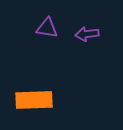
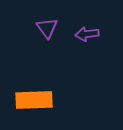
purple triangle: rotated 45 degrees clockwise
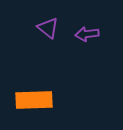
purple triangle: moved 1 px right; rotated 15 degrees counterclockwise
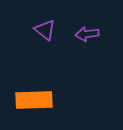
purple triangle: moved 3 px left, 2 px down
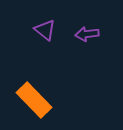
orange rectangle: rotated 48 degrees clockwise
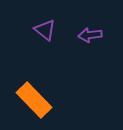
purple arrow: moved 3 px right, 1 px down
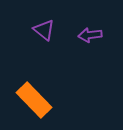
purple triangle: moved 1 px left
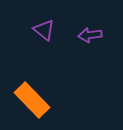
orange rectangle: moved 2 px left
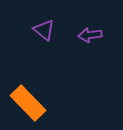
orange rectangle: moved 4 px left, 3 px down
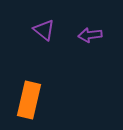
orange rectangle: moved 1 px right, 3 px up; rotated 57 degrees clockwise
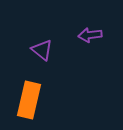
purple triangle: moved 2 px left, 20 px down
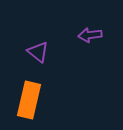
purple triangle: moved 4 px left, 2 px down
